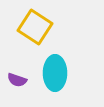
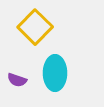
yellow square: rotated 12 degrees clockwise
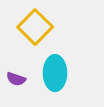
purple semicircle: moved 1 px left, 1 px up
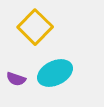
cyan ellipse: rotated 64 degrees clockwise
